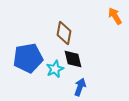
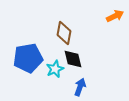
orange arrow: rotated 96 degrees clockwise
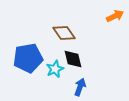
brown diamond: rotated 45 degrees counterclockwise
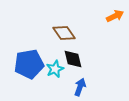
blue pentagon: moved 1 px right, 6 px down
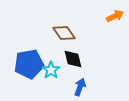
cyan star: moved 4 px left, 1 px down; rotated 12 degrees counterclockwise
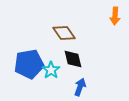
orange arrow: rotated 120 degrees clockwise
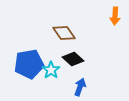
black diamond: rotated 35 degrees counterclockwise
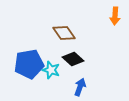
cyan star: rotated 18 degrees counterclockwise
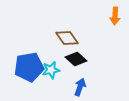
brown diamond: moved 3 px right, 5 px down
black diamond: moved 3 px right
blue pentagon: moved 3 px down
cyan star: rotated 30 degrees counterclockwise
